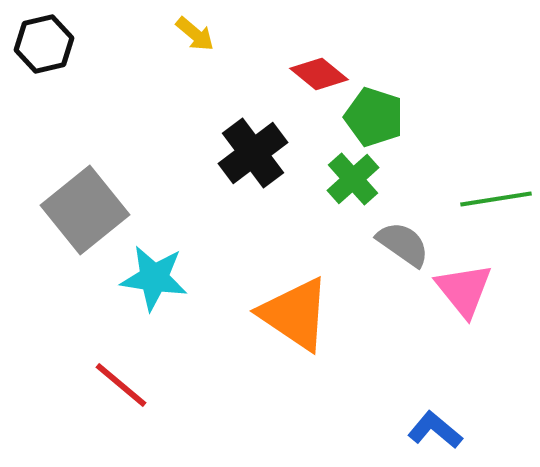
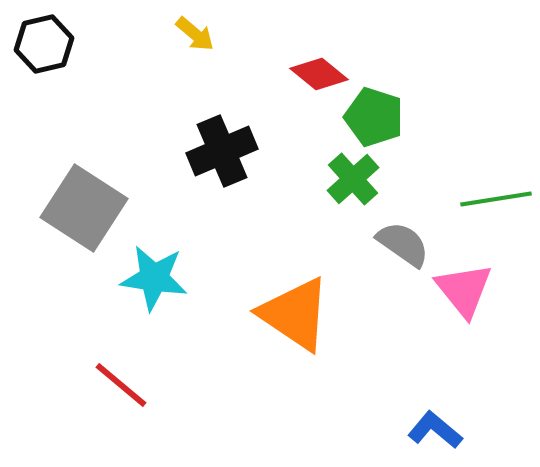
black cross: moved 31 px left, 2 px up; rotated 14 degrees clockwise
gray square: moved 1 px left, 2 px up; rotated 18 degrees counterclockwise
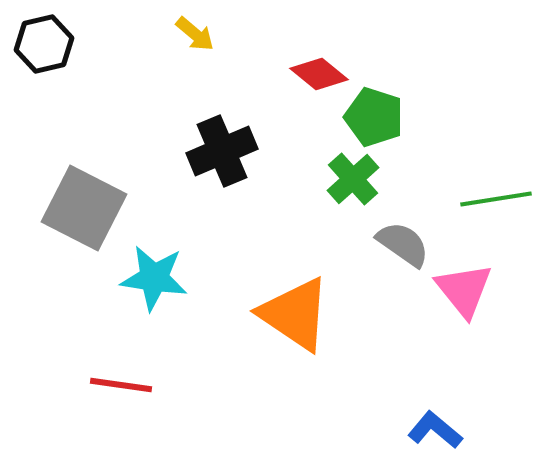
gray square: rotated 6 degrees counterclockwise
red line: rotated 32 degrees counterclockwise
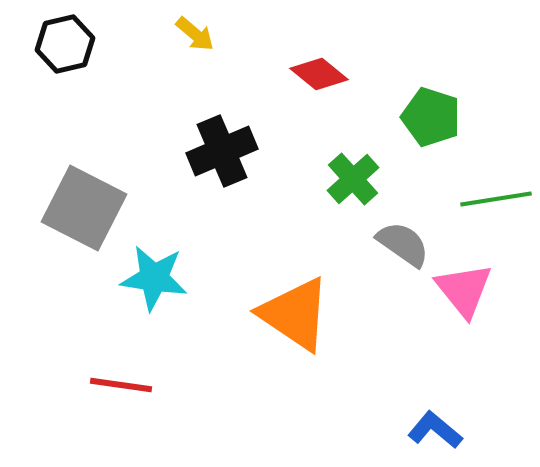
black hexagon: moved 21 px right
green pentagon: moved 57 px right
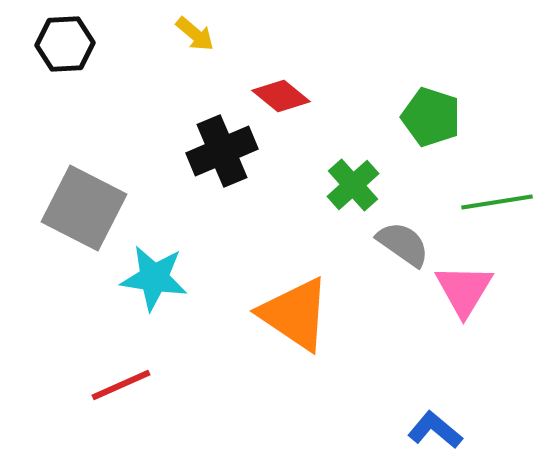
black hexagon: rotated 10 degrees clockwise
red diamond: moved 38 px left, 22 px down
green cross: moved 6 px down
green line: moved 1 px right, 3 px down
pink triangle: rotated 10 degrees clockwise
red line: rotated 32 degrees counterclockwise
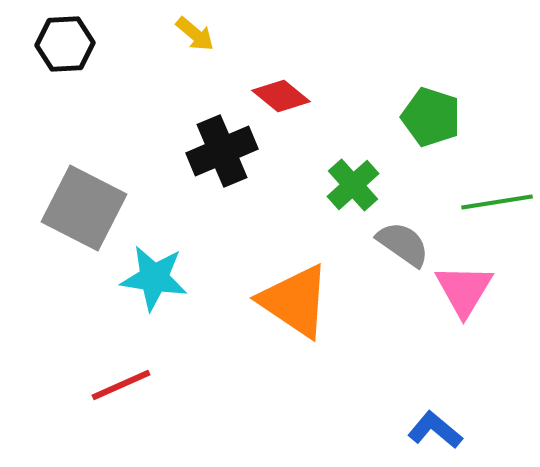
orange triangle: moved 13 px up
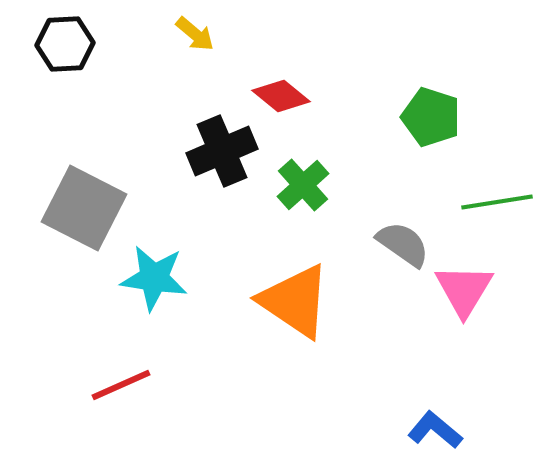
green cross: moved 50 px left
